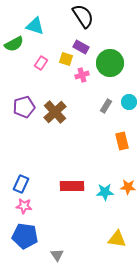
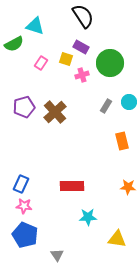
cyan star: moved 17 px left, 25 px down
blue pentagon: moved 1 px up; rotated 15 degrees clockwise
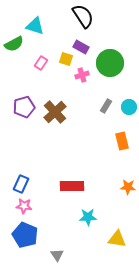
cyan circle: moved 5 px down
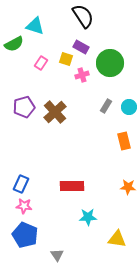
orange rectangle: moved 2 px right
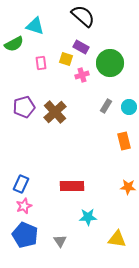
black semicircle: rotated 15 degrees counterclockwise
pink rectangle: rotated 40 degrees counterclockwise
pink star: rotated 28 degrees counterclockwise
gray triangle: moved 3 px right, 14 px up
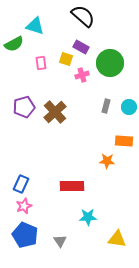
gray rectangle: rotated 16 degrees counterclockwise
orange rectangle: rotated 72 degrees counterclockwise
orange star: moved 21 px left, 26 px up
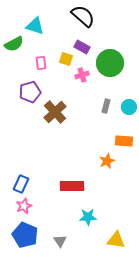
purple rectangle: moved 1 px right
purple pentagon: moved 6 px right, 15 px up
orange star: rotated 28 degrees counterclockwise
yellow triangle: moved 1 px left, 1 px down
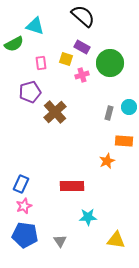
gray rectangle: moved 3 px right, 7 px down
blue pentagon: rotated 15 degrees counterclockwise
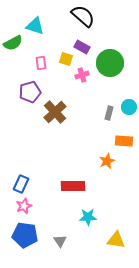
green semicircle: moved 1 px left, 1 px up
red rectangle: moved 1 px right
